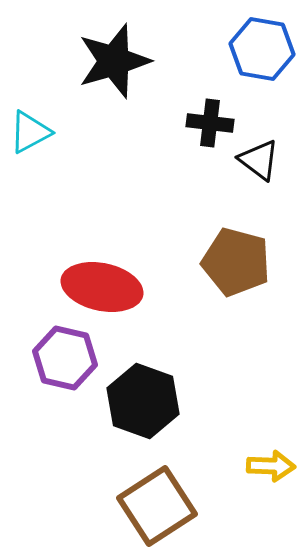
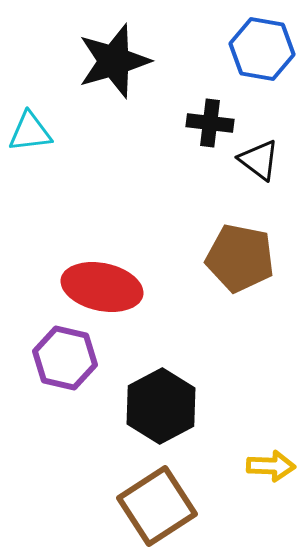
cyan triangle: rotated 21 degrees clockwise
brown pentagon: moved 4 px right, 4 px up; rotated 4 degrees counterclockwise
black hexagon: moved 18 px right, 5 px down; rotated 12 degrees clockwise
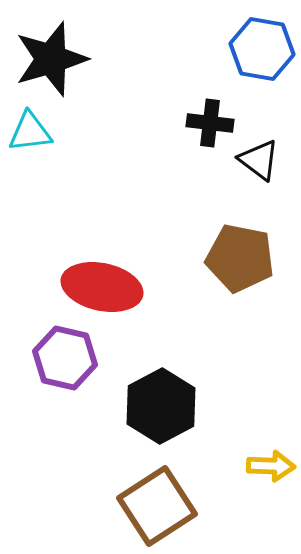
black star: moved 63 px left, 2 px up
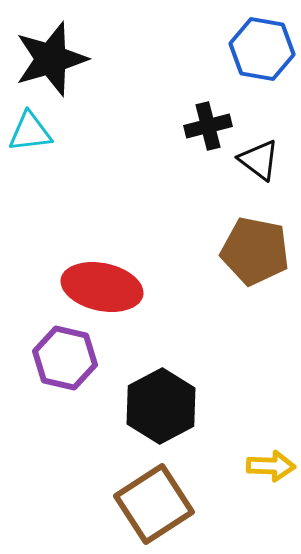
black cross: moved 2 px left, 3 px down; rotated 21 degrees counterclockwise
brown pentagon: moved 15 px right, 7 px up
brown square: moved 3 px left, 2 px up
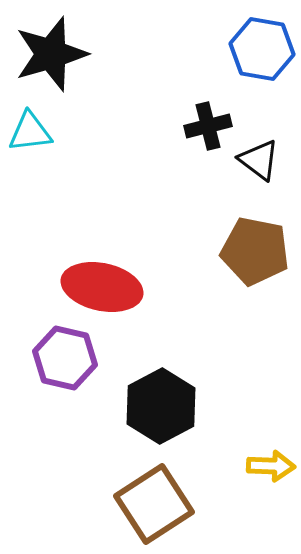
black star: moved 5 px up
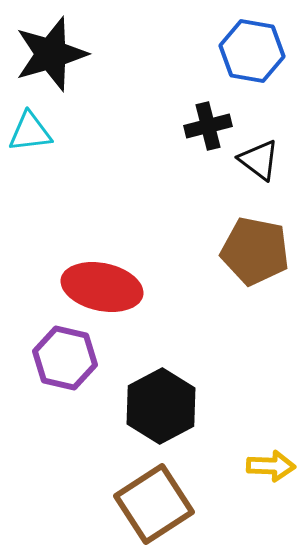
blue hexagon: moved 10 px left, 2 px down
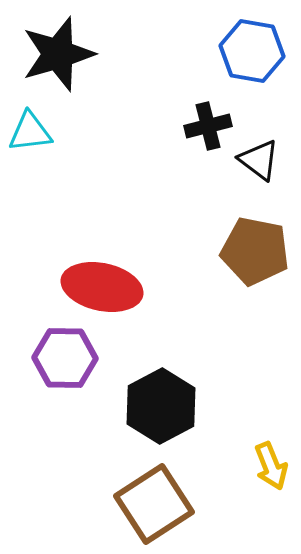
black star: moved 7 px right
purple hexagon: rotated 12 degrees counterclockwise
yellow arrow: rotated 66 degrees clockwise
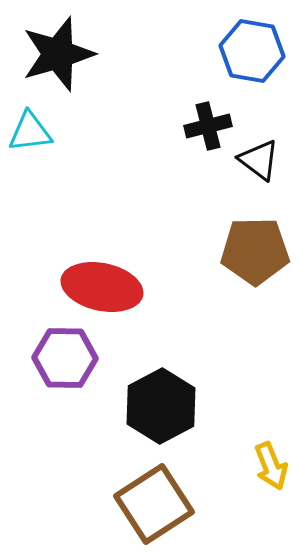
brown pentagon: rotated 12 degrees counterclockwise
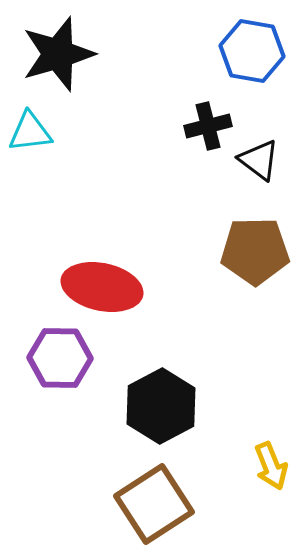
purple hexagon: moved 5 px left
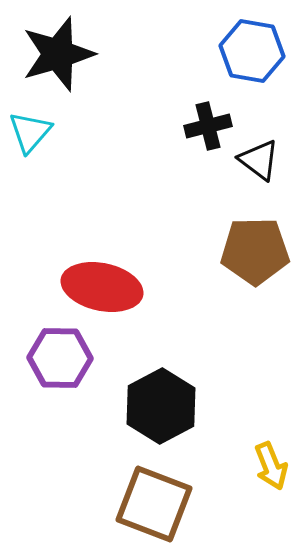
cyan triangle: rotated 42 degrees counterclockwise
brown square: rotated 36 degrees counterclockwise
